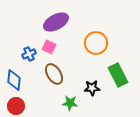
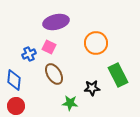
purple ellipse: rotated 15 degrees clockwise
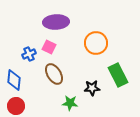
purple ellipse: rotated 10 degrees clockwise
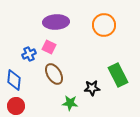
orange circle: moved 8 px right, 18 px up
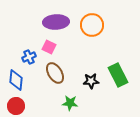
orange circle: moved 12 px left
blue cross: moved 3 px down
brown ellipse: moved 1 px right, 1 px up
blue diamond: moved 2 px right
black star: moved 1 px left, 7 px up
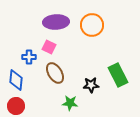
blue cross: rotated 24 degrees clockwise
black star: moved 4 px down
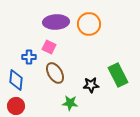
orange circle: moved 3 px left, 1 px up
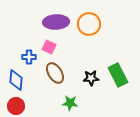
black star: moved 7 px up
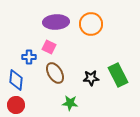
orange circle: moved 2 px right
red circle: moved 1 px up
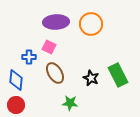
black star: rotated 28 degrees clockwise
